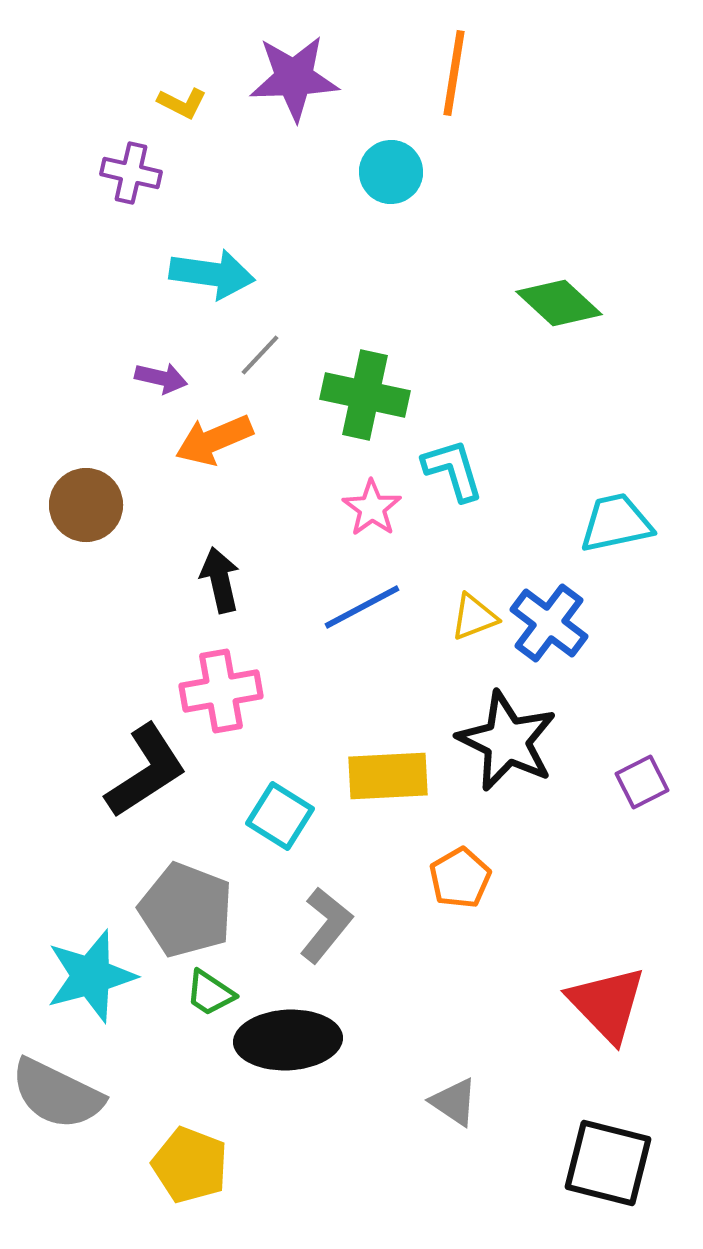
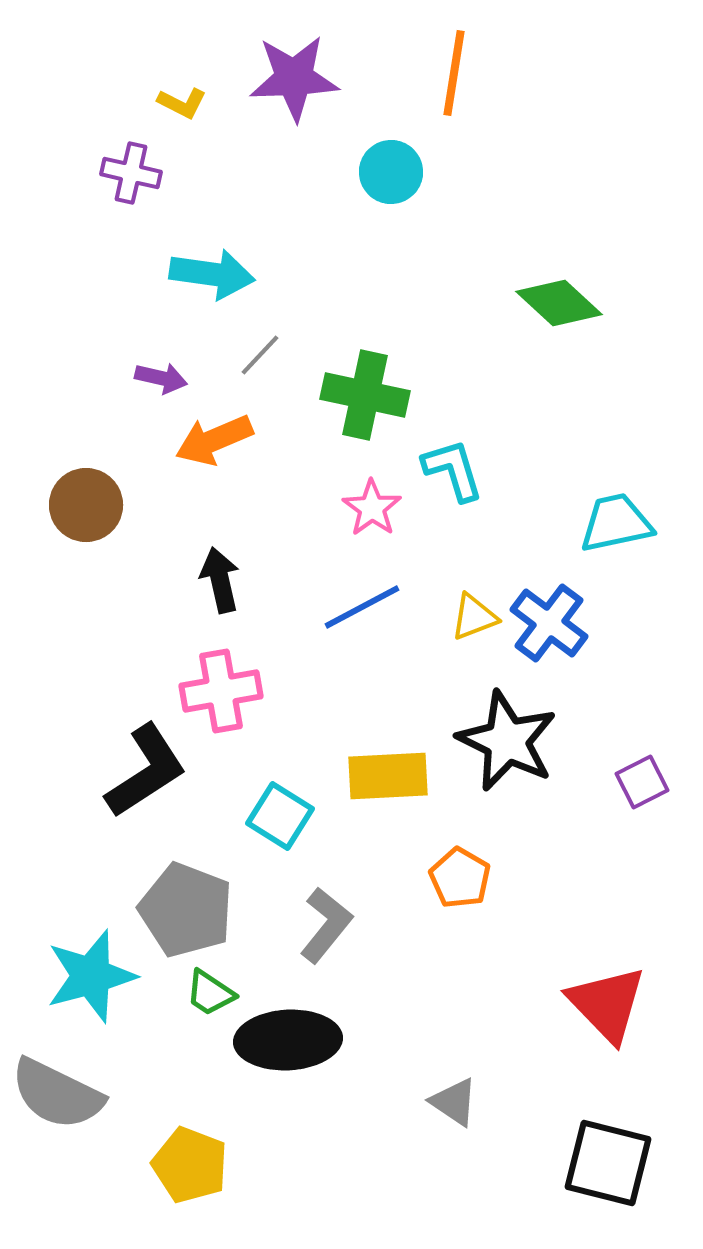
orange pentagon: rotated 12 degrees counterclockwise
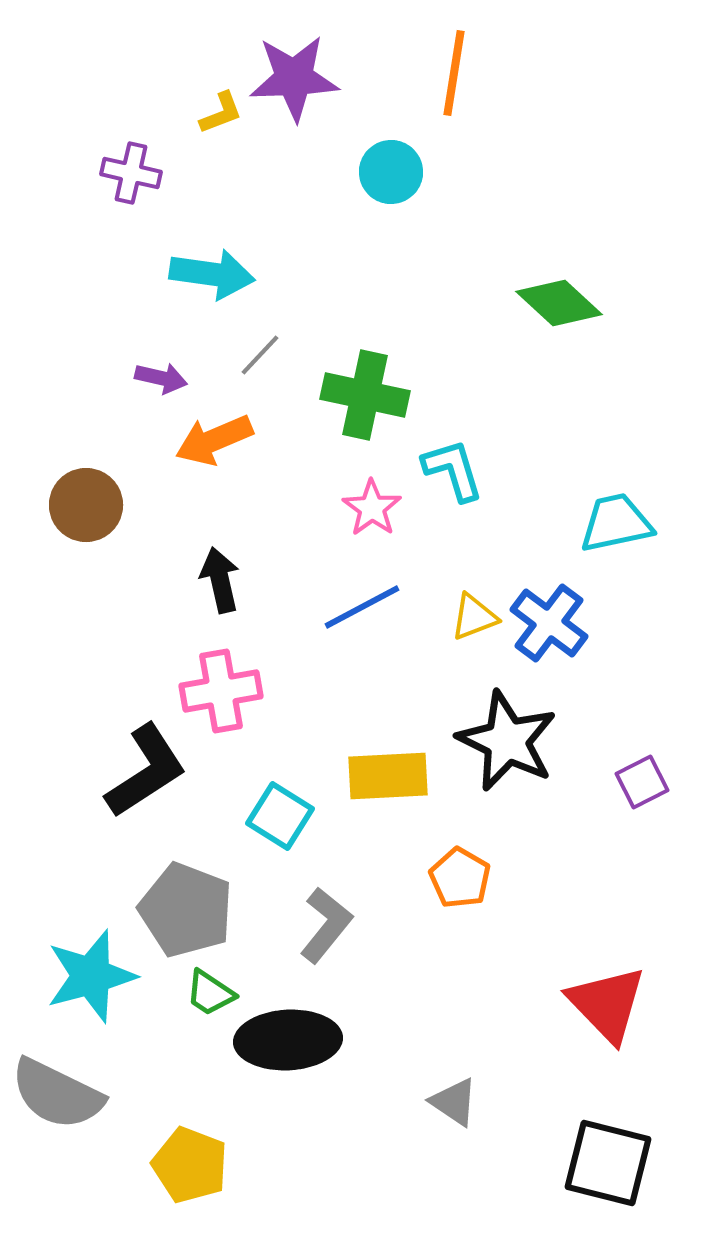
yellow L-shape: moved 39 px right, 10 px down; rotated 48 degrees counterclockwise
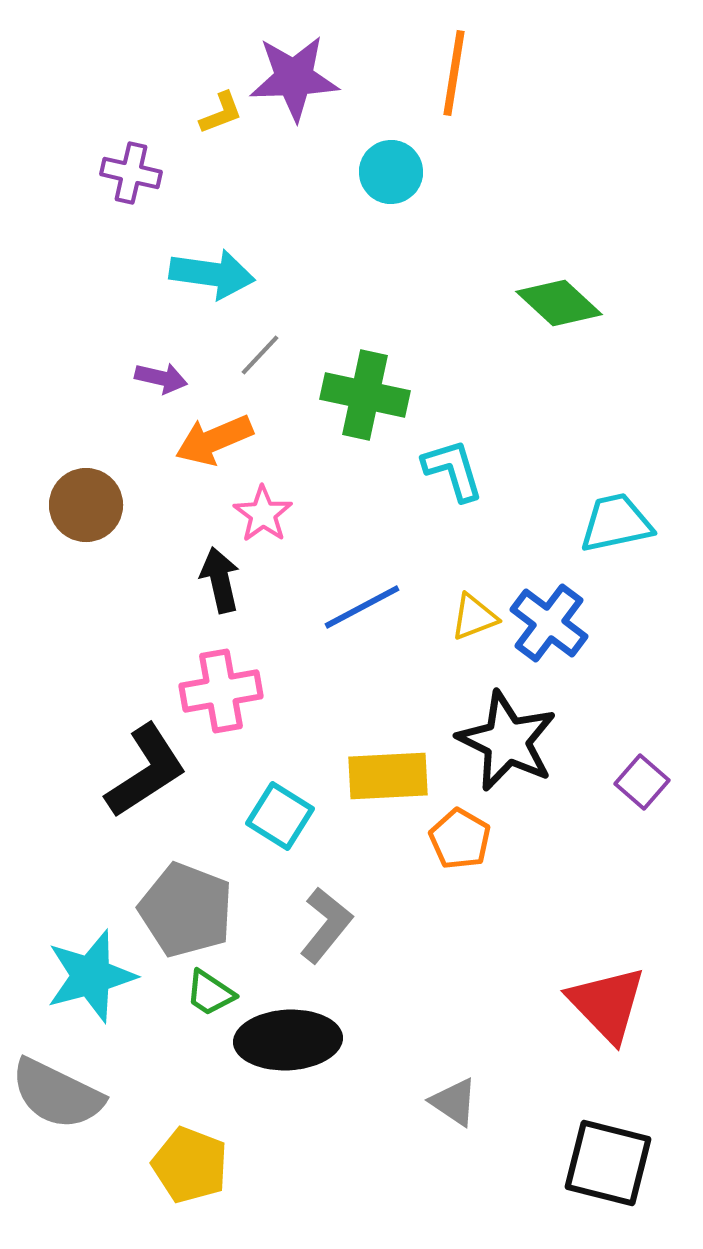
pink star: moved 109 px left, 6 px down
purple square: rotated 22 degrees counterclockwise
orange pentagon: moved 39 px up
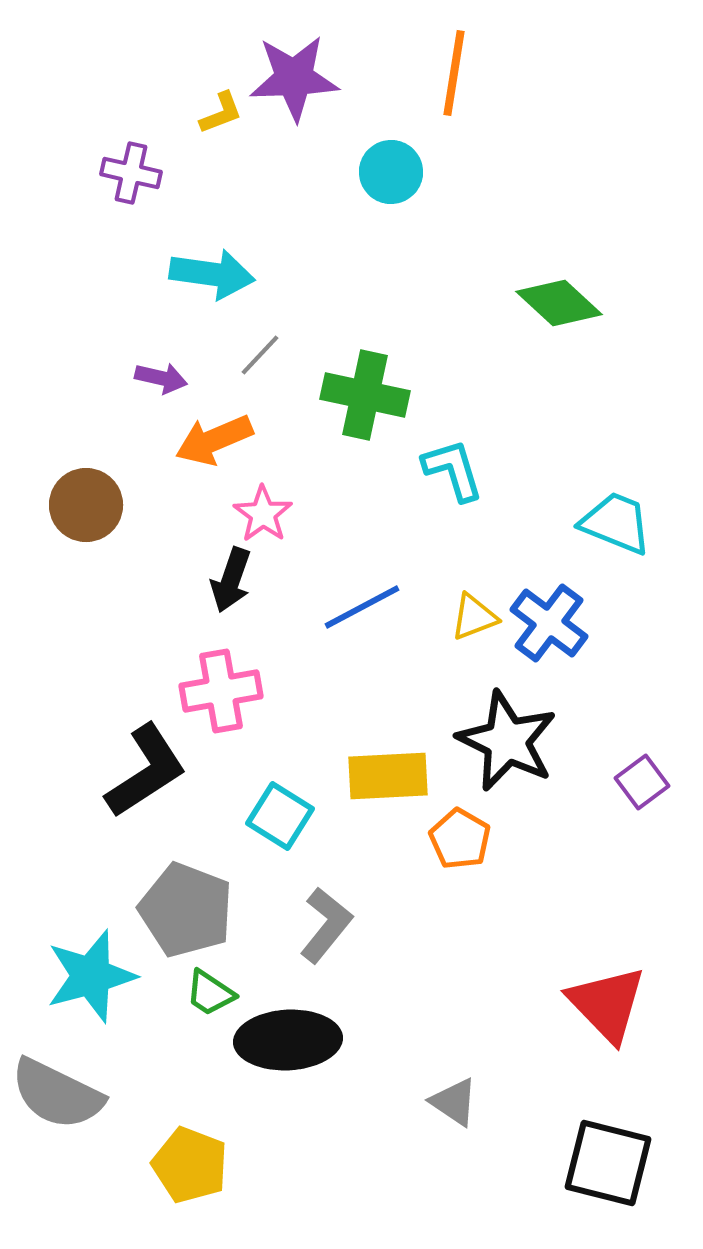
cyan trapezoid: rotated 34 degrees clockwise
black arrow: moved 11 px right; rotated 148 degrees counterclockwise
purple square: rotated 12 degrees clockwise
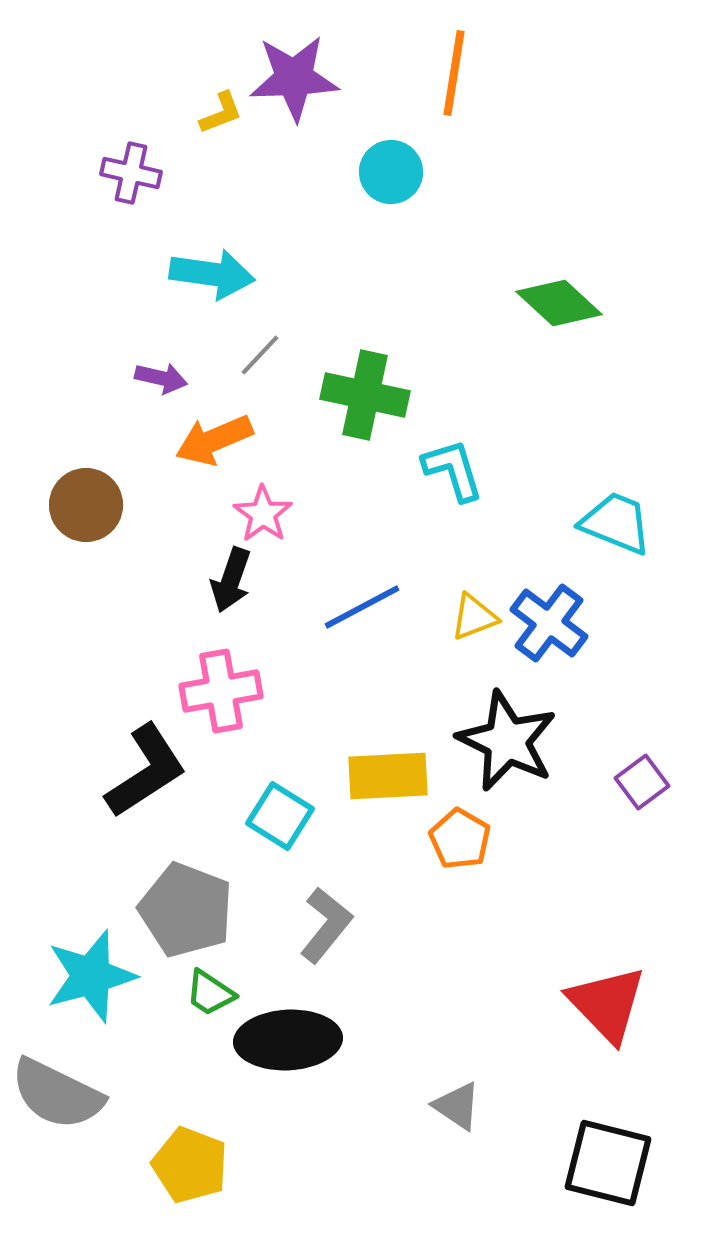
gray triangle: moved 3 px right, 4 px down
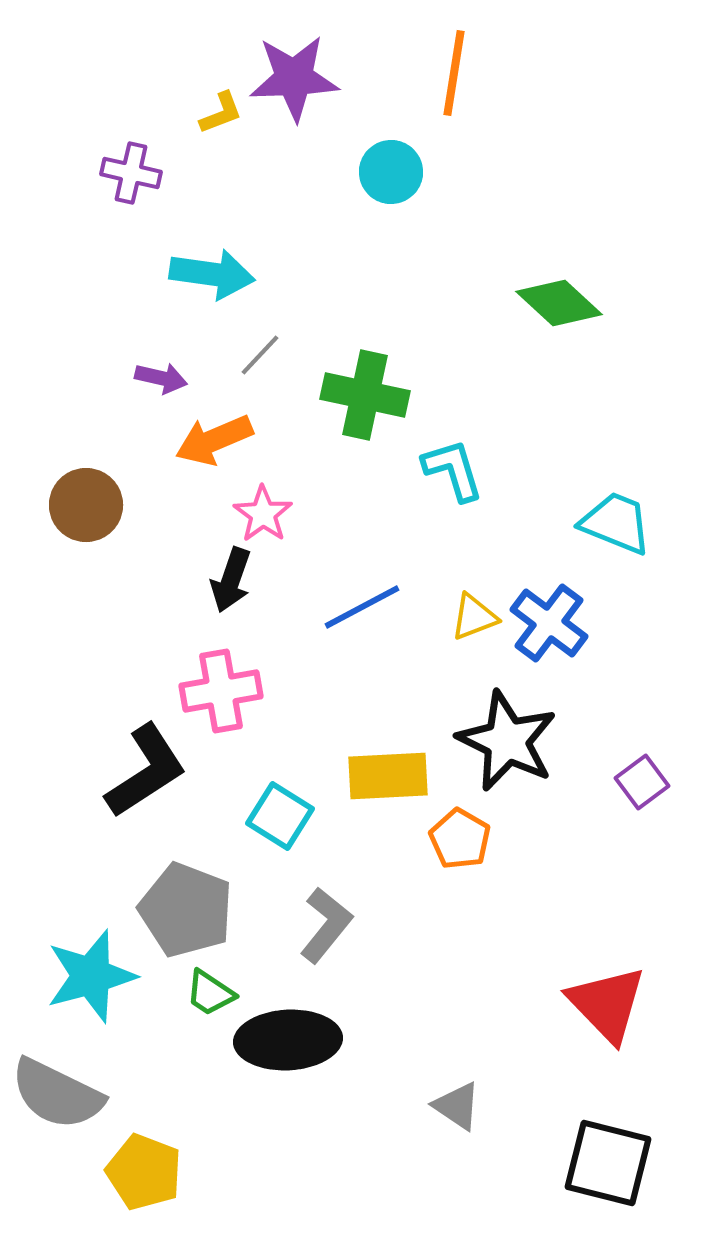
yellow pentagon: moved 46 px left, 7 px down
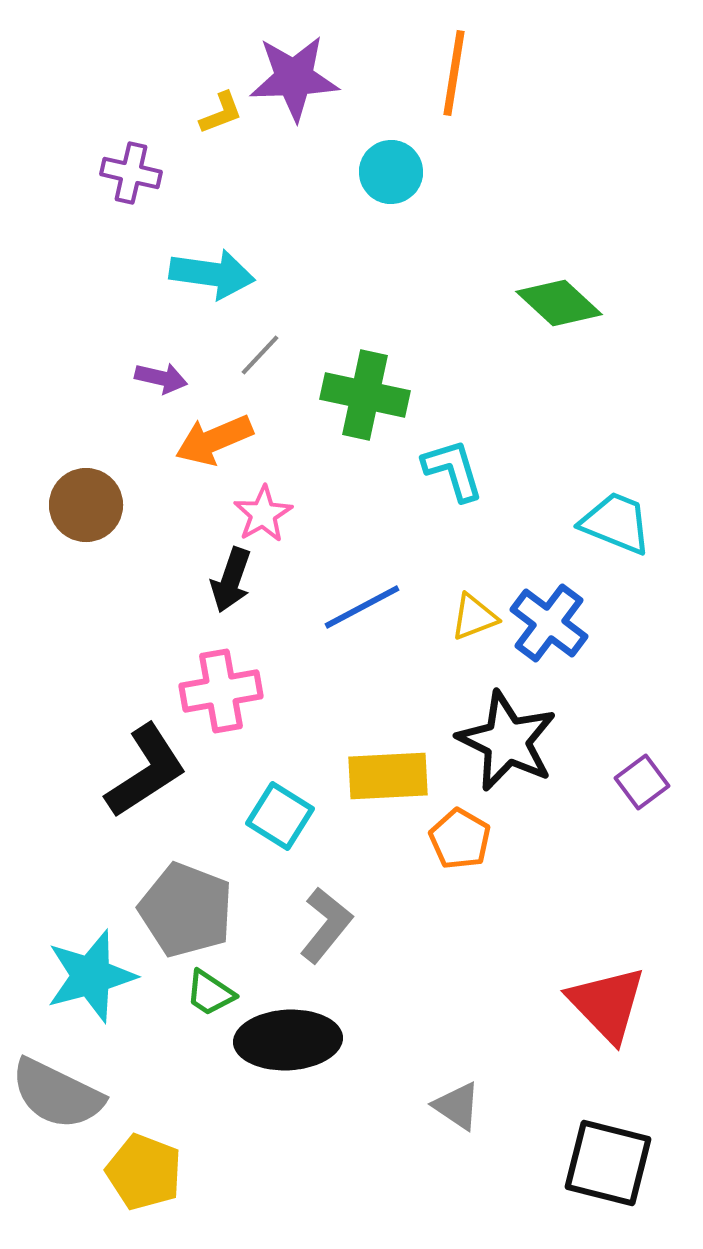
pink star: rotated 6 degrees clockwise
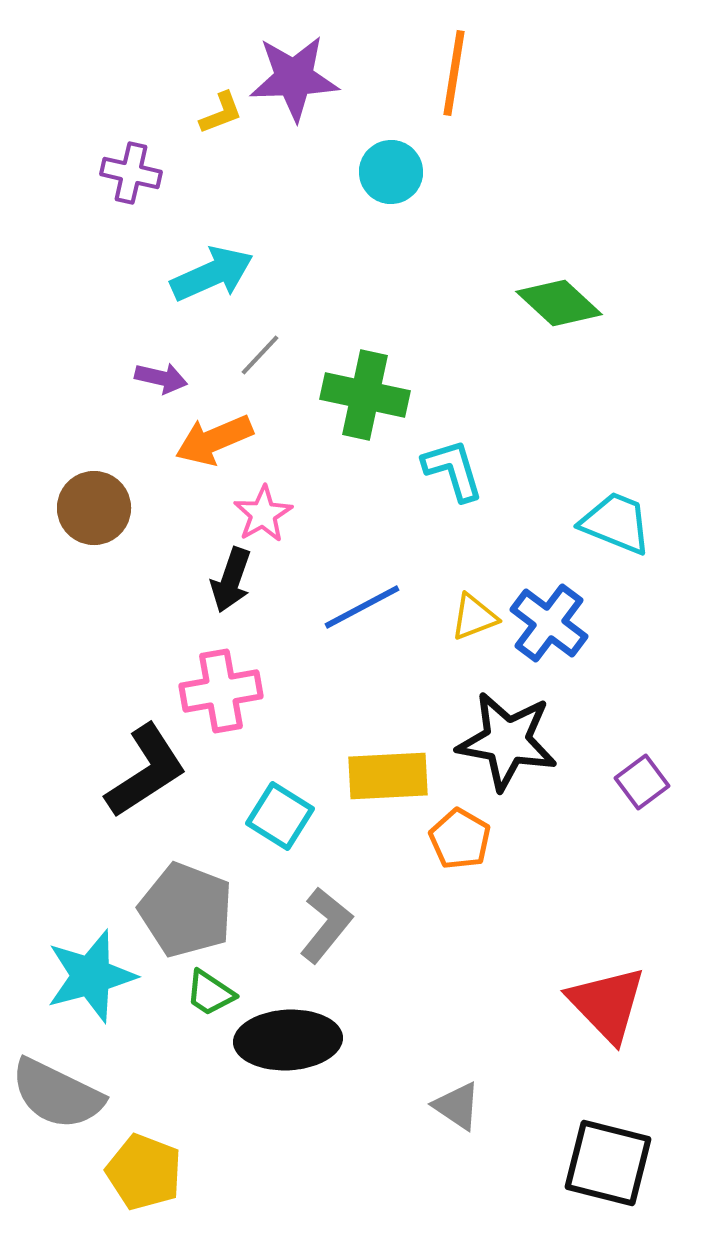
cyan arrow: rotated 32 degrees counterclockwise
brown circle: moved 8 px right, 3 px down
black star: rotated 16 degrees counterclockwise
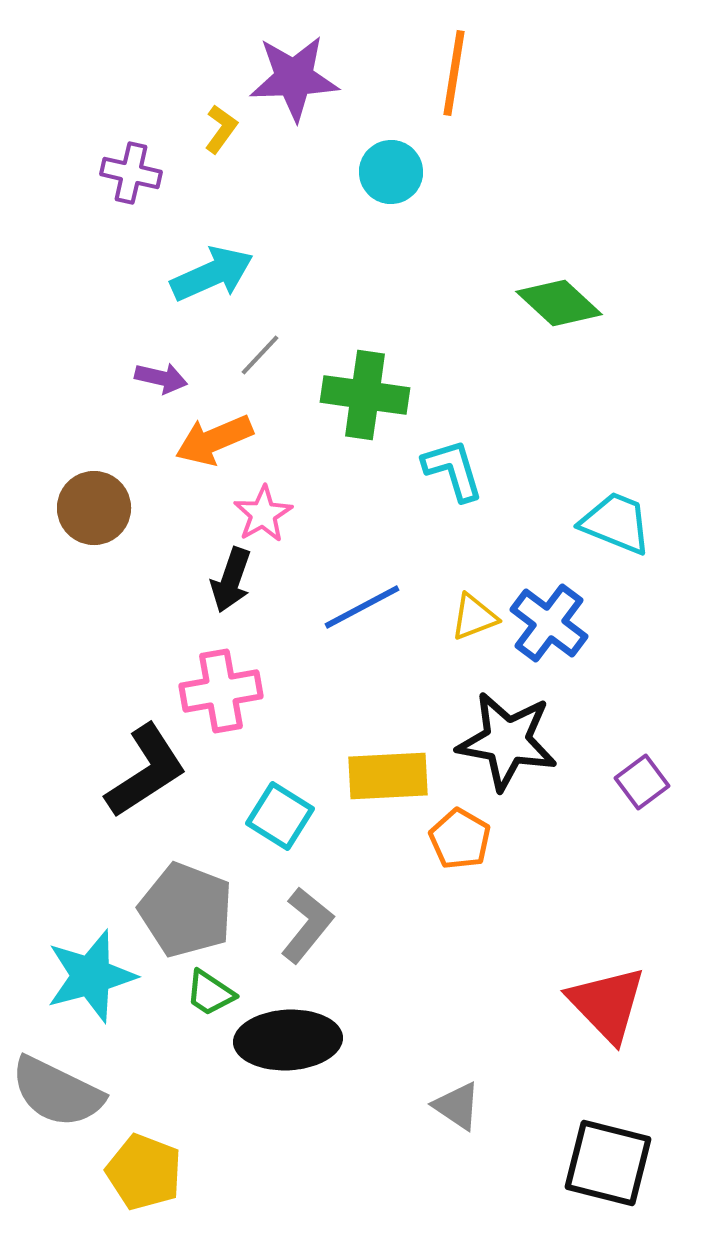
yellow L-shape: moved 16 px down; rotated 33 degrees counterclockwise
green cross: rotated 4 degrees counterclockwise
gray L-shape: moved 19 px left
gray semicircle: moved 2 px up
